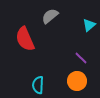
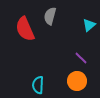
gray semicircle: rotated 36 degrees counterclockwise
red semicircle: moved 10 px up
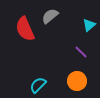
gray semicircle: rotated 36 degrees clockwise
purple line: moved 6 px up
cyan semicircle: rotated 42 degrees clockwise
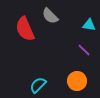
gray semicircle: rotated 96 degrees counterclockwise
cyan triangle: rotated 48 degrees clockwise
purple line: moved 3 px right, 2 px up
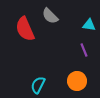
purple line: rotated 24 degrees clockwise
cyan semicircle: rotated 18 degrees counterclockwise
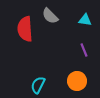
cyan triangle: moved 4 px left, 5 px up
red semicircle: rotated 20 degrees clockwise
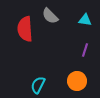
purple line: moved 1 px right; rotated 40 degrees clockwise
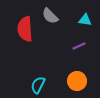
purple line: moved 6 px left, 4 px up; rotated 48 degrees clockwise
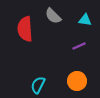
gray semicircle: moved 3 px right
